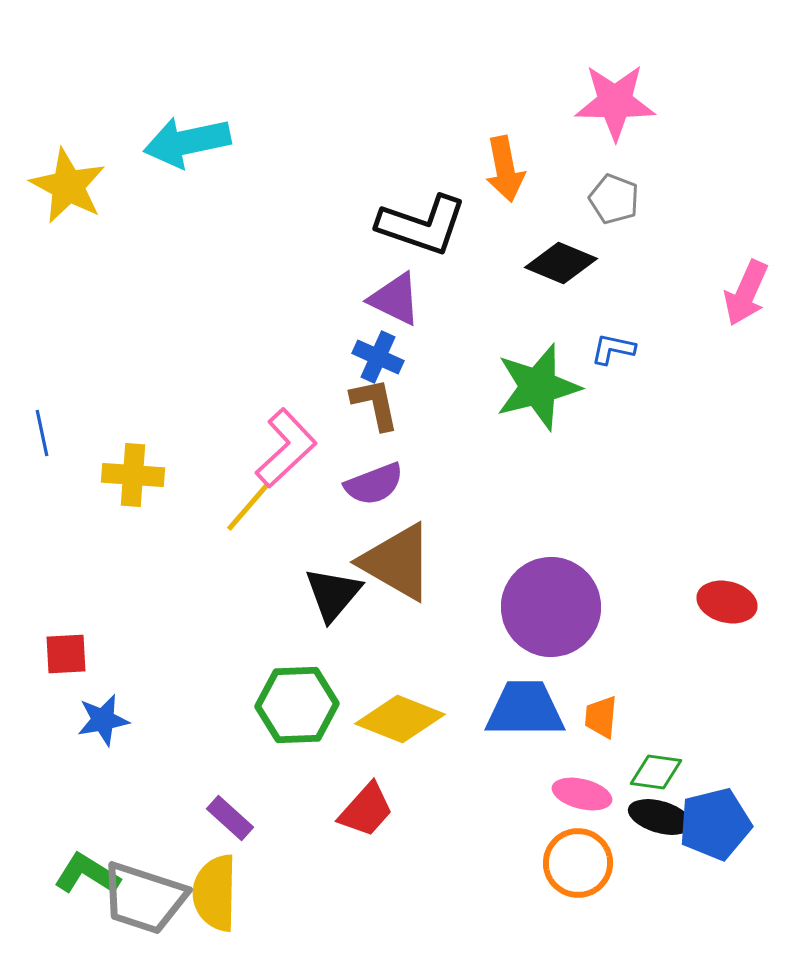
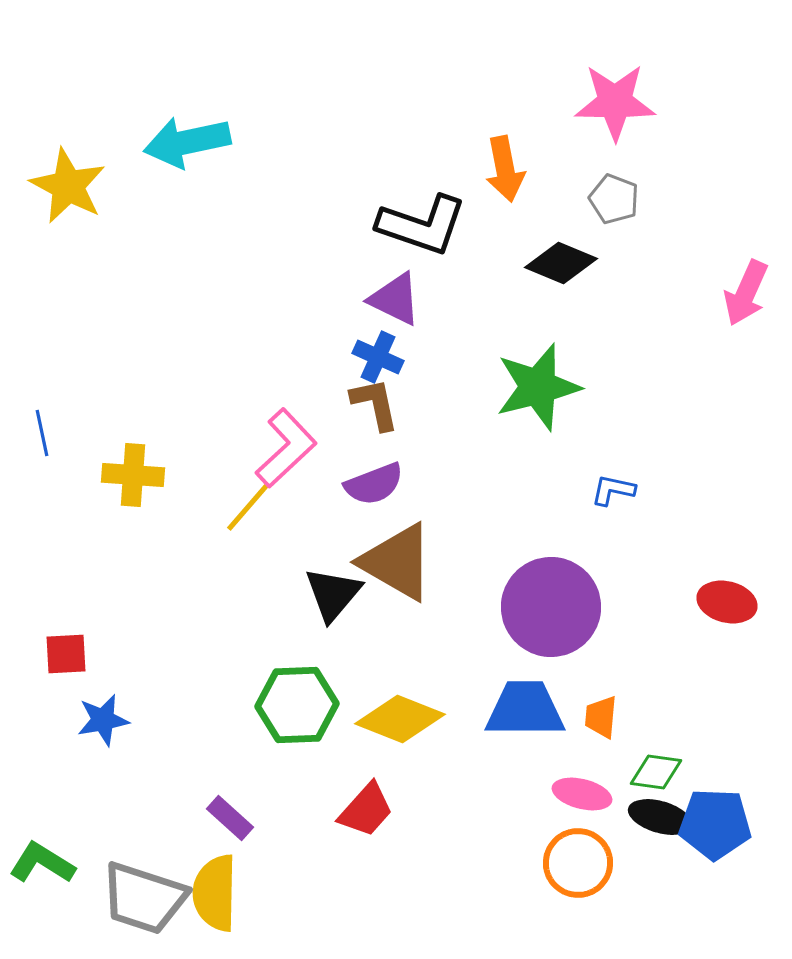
blue L-shape: moved 141 px down
blue pentagon: rotated 16 degrees clockwise
green L-shape: moved 45 px left, 11 px up
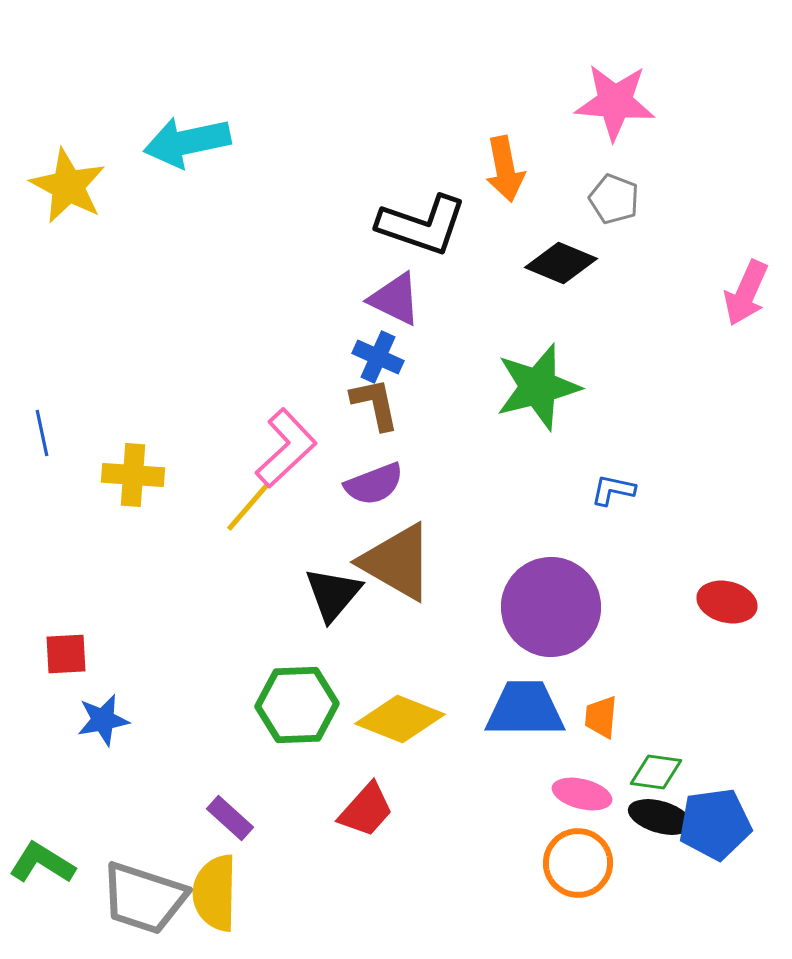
pink star: rotated 4 degrees clockwise
blue pentagon: rotated 10 degrees counterclockwise
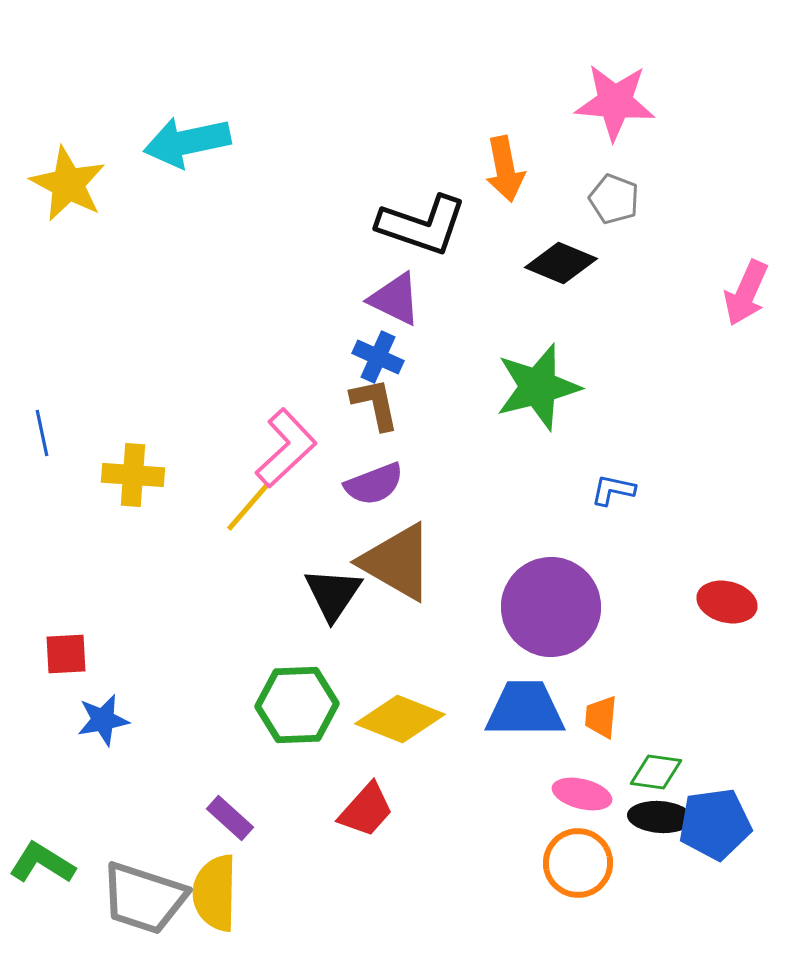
yellow star: moved 2 px up
black triangle: rotated 6 degrees counterclockwise
black ellipse: rotated 12 degrees counterclockwise
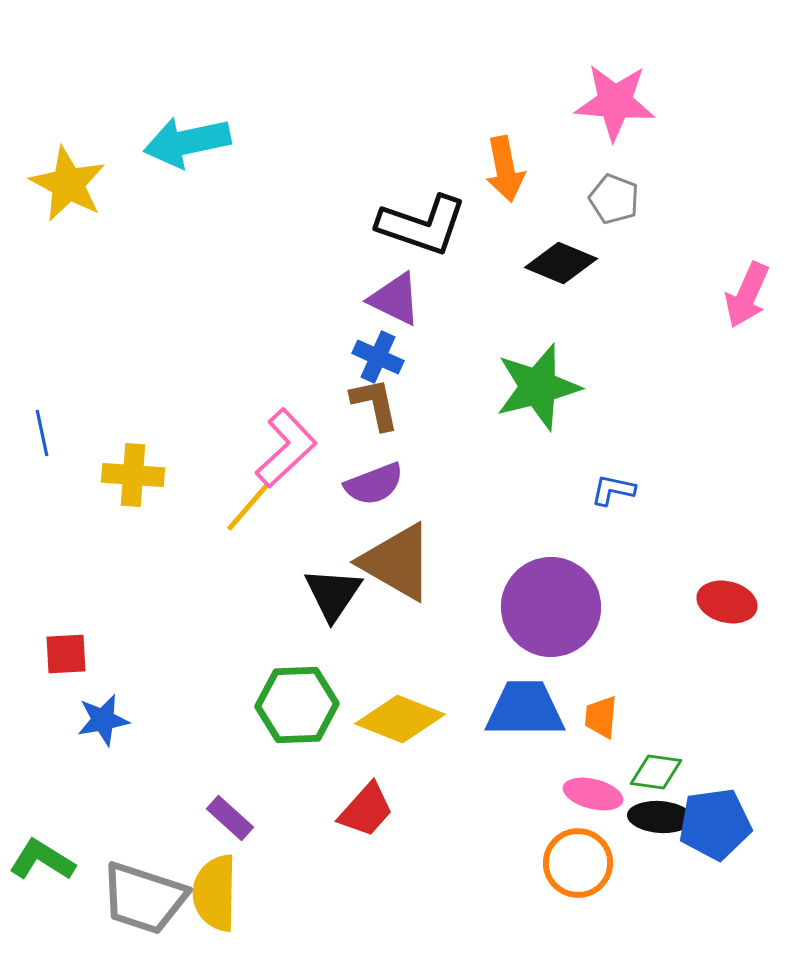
pink arrow: moved 1 px right, 2 px down
pink ellipse: moved 11 px right
green L-shape: moved 3 px up
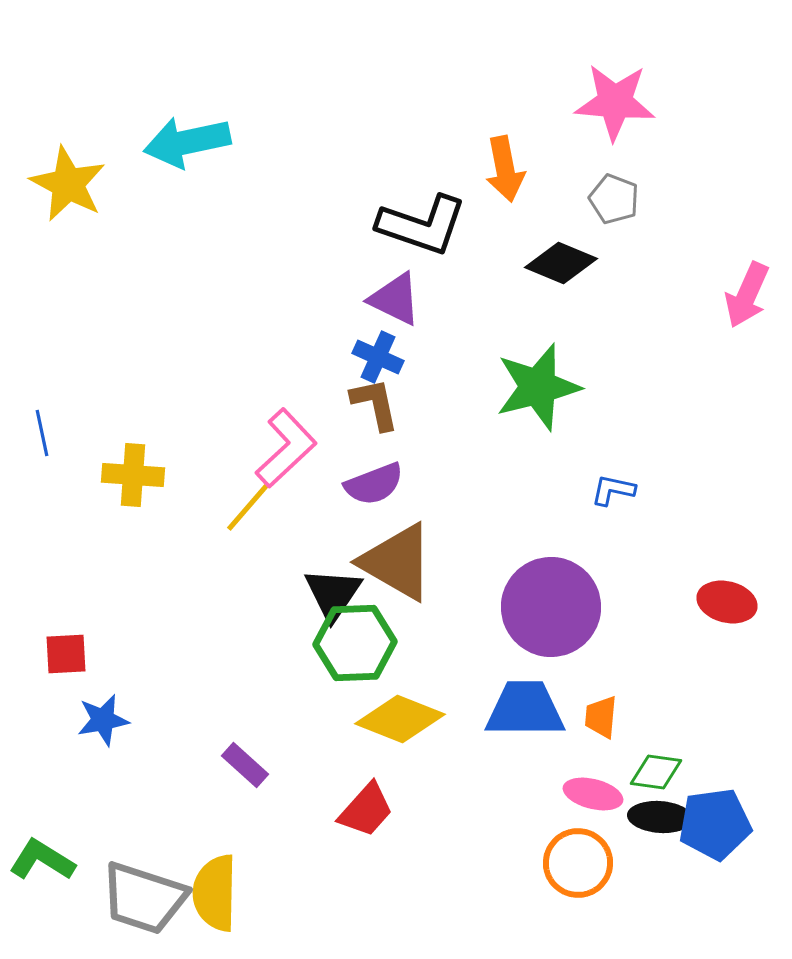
green hexagon: moved 58 px right, 62 px up
purple rectangle: moved 15 px right, 53 px up
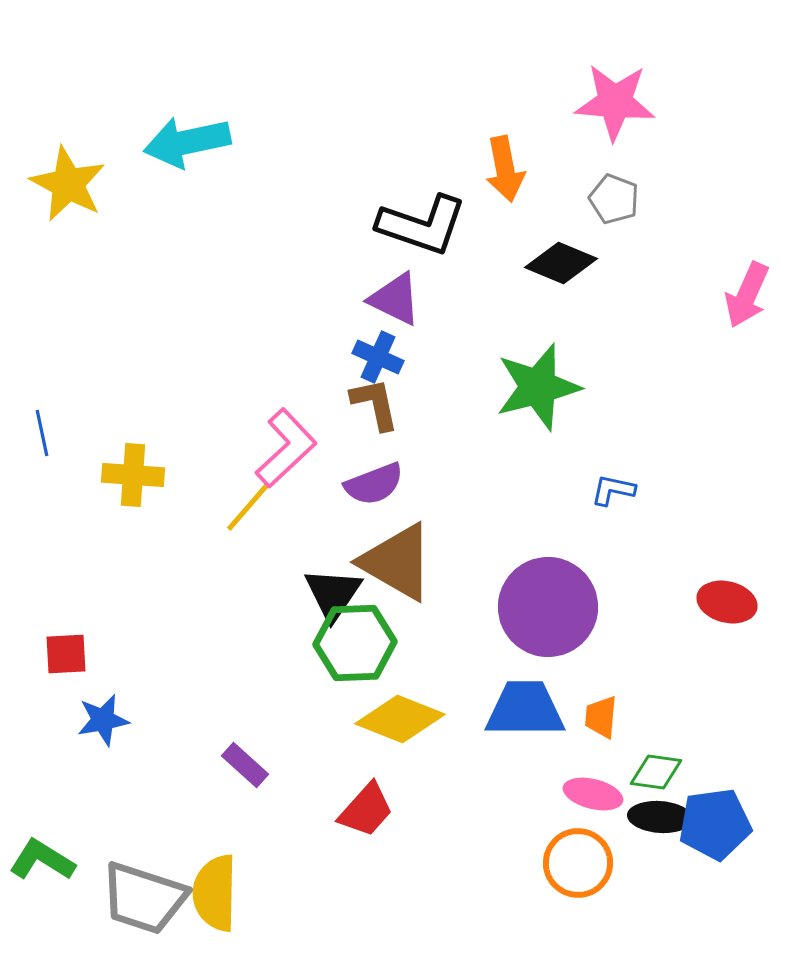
purple circle: moved 3 px left
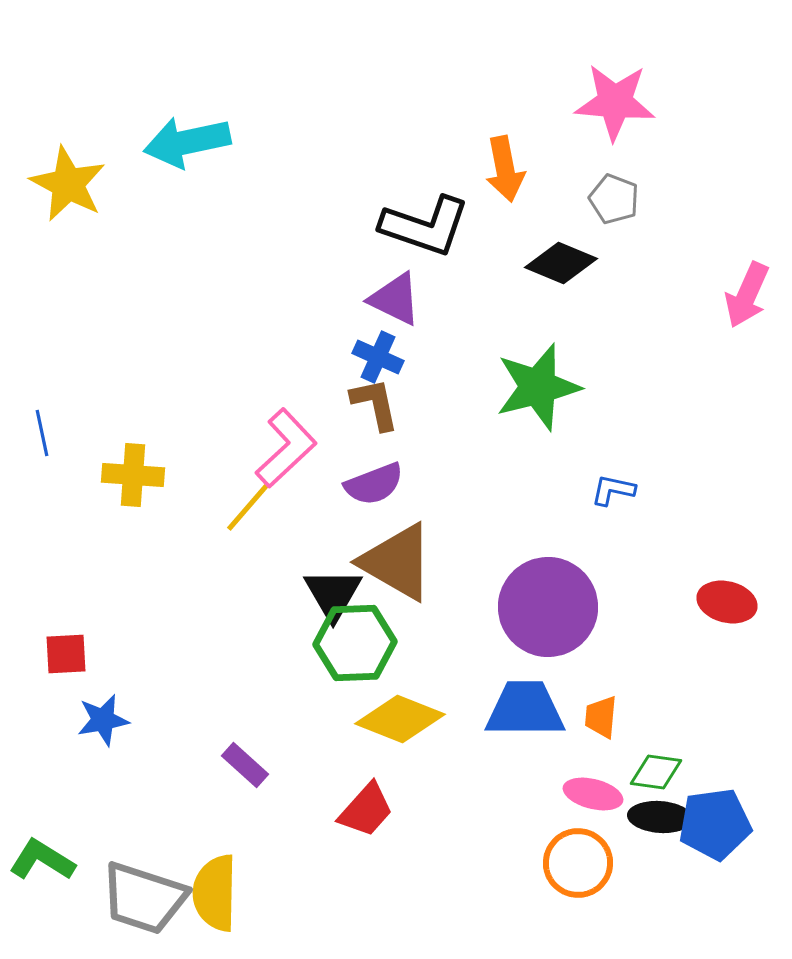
black L-shape: moved 3 px right, 1 px down
black triangle: rotated 4 degrees counterclockwise
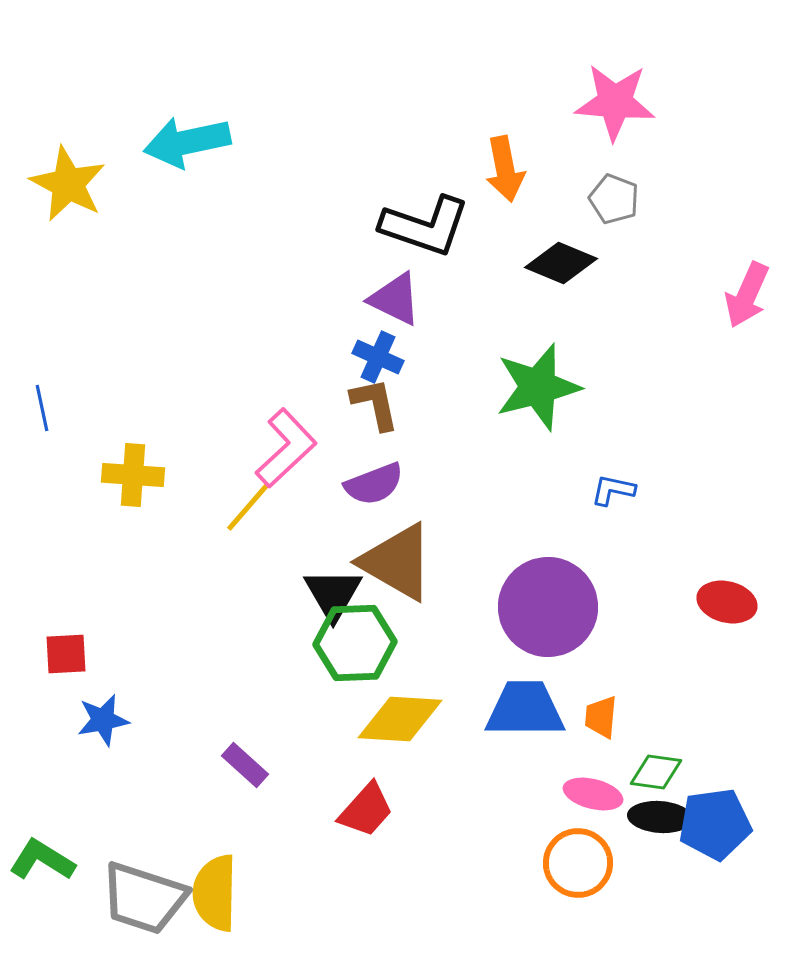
blue line: moved 25 px up
yellow diamond: rotated 18 degrees counterclockwise
